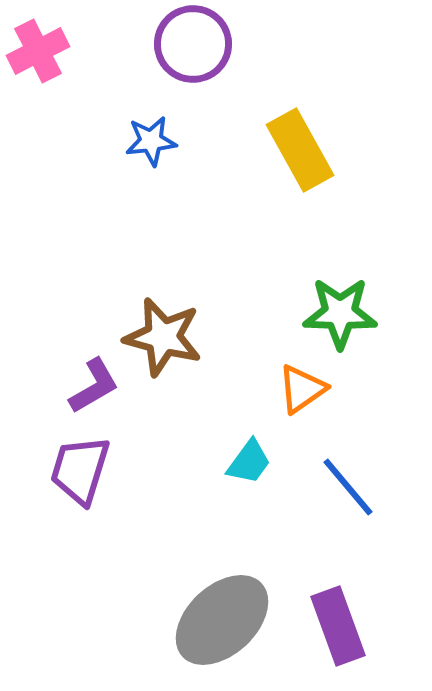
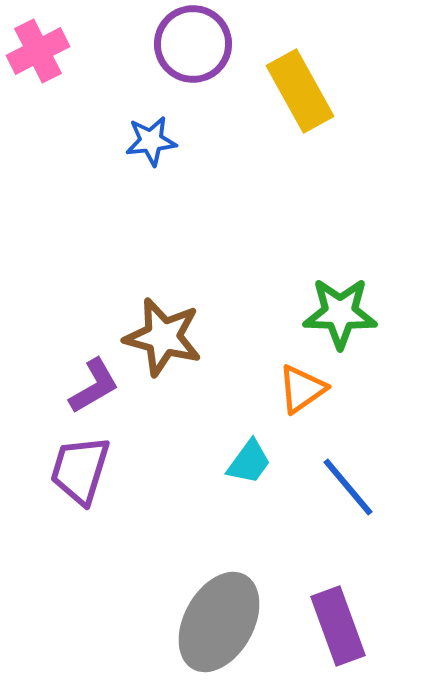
yellow rectangle: moved 59 px up
gray ellipse: moved 3 px left, 2 px down; rotated 18 degrees counterclockwise
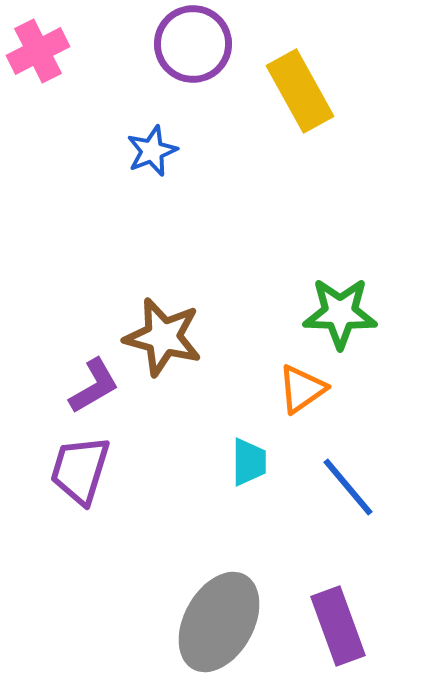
blue star: moved 1 px right, 10 px down; rotated 15 degrees counterclockwise
cyan trapezoid: rotated 36 degrees counterclockwise
